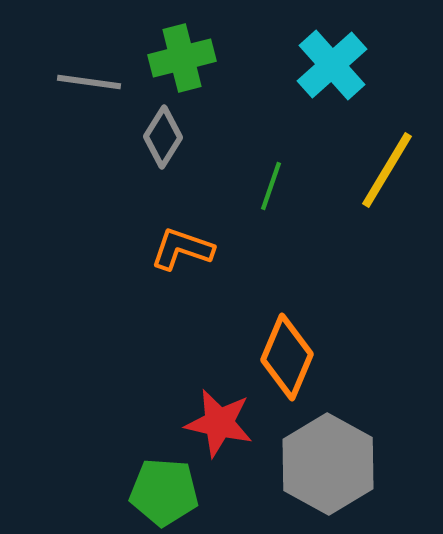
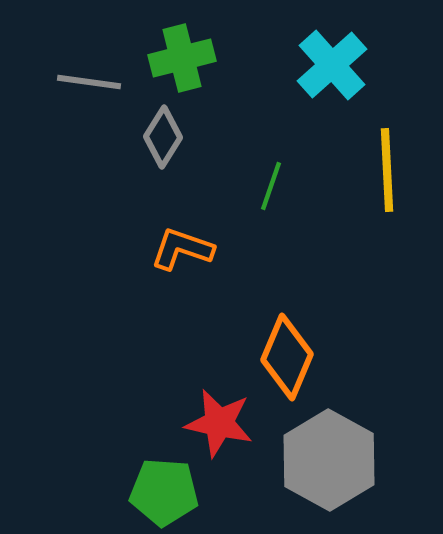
yellow line: rotated 34 degrees counterclockwise
gray hexagon: moved 1 px right, 4 px up
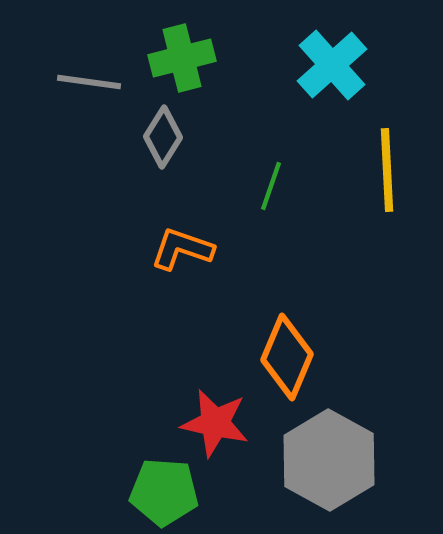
red star: moved 4 px left
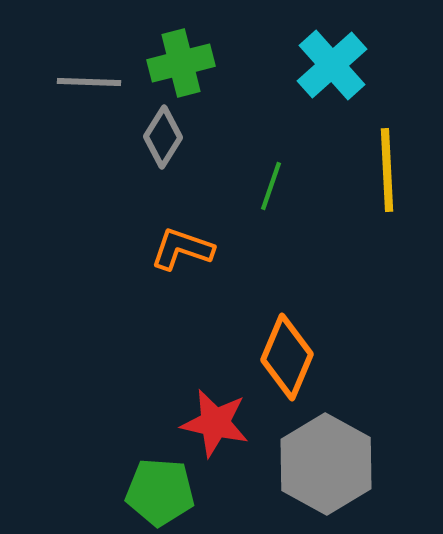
green cross: moved 1 px left, 5 px down
gray line: rotated 6 degrees counterclockwise
gray hexagon: moved 3 px left, 4 px down
green pentagon: moved 4 px left
